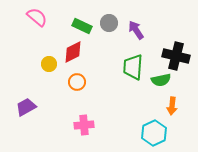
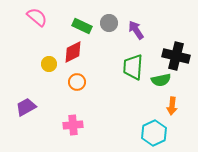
pink cross: moved 11 px left
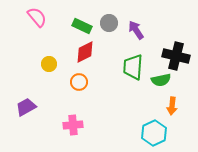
pink semicircle: rotated 10 degrees clockwise
red diamond: moved 12 px right
orange circle: moved 2 px right
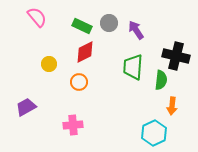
green semicircle: rotated 72 degrees counterclockwise
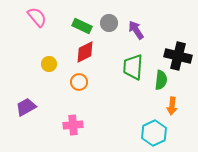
black cross: moved 2 px right
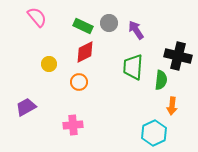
green rectangle: moved 1 px right
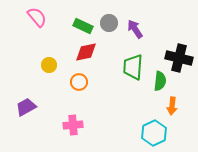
purple arrow: moved 1 px left, 1 px up
red diamond: moved 1 px right; rotated 15 degrees clockwise
black cross: moved 1 px right, 2 px down
yellow circle: moved 1 px down
green semicircle: moved 1 px left, 1 px down
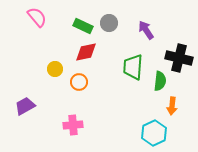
purple arrow: moved 11 px right, 1 px down
yellow circle: moved 6 px right, 4 px down
purple trapezoid: moved 1 px left, 1 px up
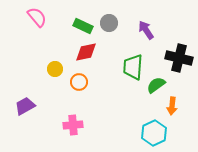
green semicircle: moved 4 px left, 4 px down; rotated 132 degrees counterclockwise
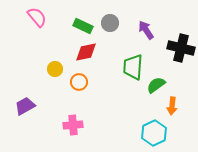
gray circle: moved 1 px right
black cross: moved 2 px right, 10 px up
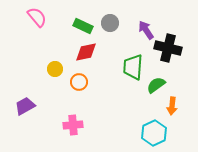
black cross: moved 13 px left
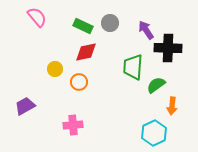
black cross: rotated 12 degrees counterclockwise
